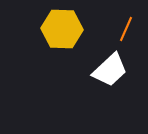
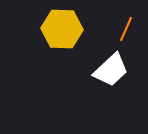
white trapezoid: moved 1 px right
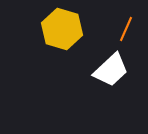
yellow hexagon: rotated 15 degrees clockwise
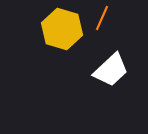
orange line: moved 24 px left, 11 px up
